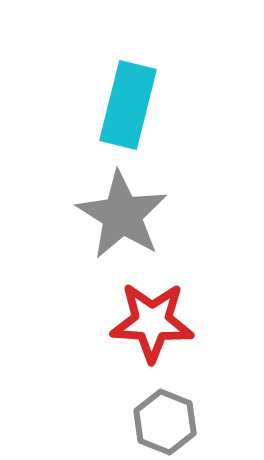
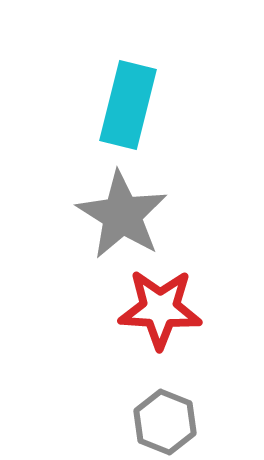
red star: moved 8 px right, 13 px up
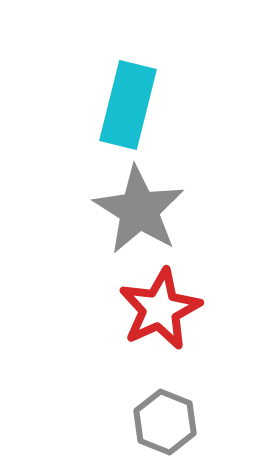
gray star: moved 17 px right, 5 px up
red star: rotated 28 degrees counterclockwise
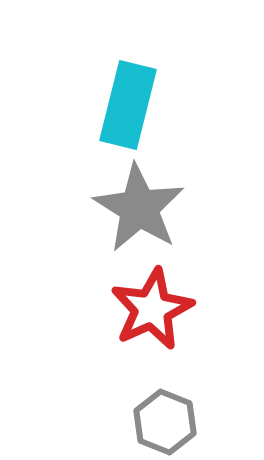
gray star: moved 2 px up
red star: moved 8 px left
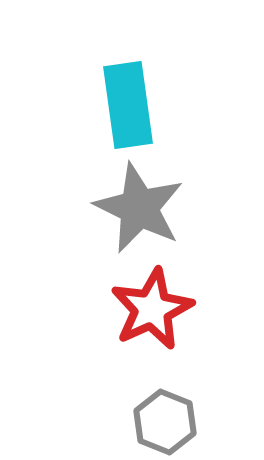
cyan rectangle: rotated 22 degrees counterclockwise
gray star: rotated 6 degrees counterclockwise
